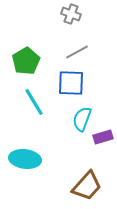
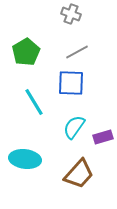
green pentagon: moved 9 px up
cyan semicircle: moved 8 px left, 8 px down; rotated 15 degrees clockwise
brown trapezoid: moved 8 px left, 12 px up
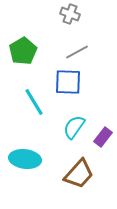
gray cross: moved 1 px left
green pentagon: moved 3 px left, 1 px up
blue square: moved 3 px left, 1 px up
purple rectangle: rotated 36 degrees counterclockwise
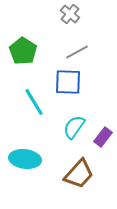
gray cross: rotated 18 degrees clockwise
green pentagon: rotated 8 degrees counterclockwise
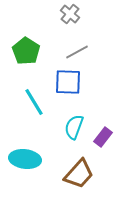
green pentagon: moved 3 px right
cyan semicircle: rotated 15 degrees counterclockwise
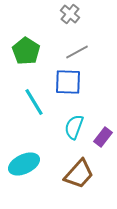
cyan ellipse: moved 1 px left, 5 px down; rotated 32 degrees counterclockwise
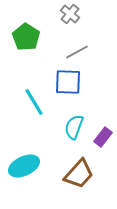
green pentagon: moved 14 px up
cyan ellipse: moved 2 px down
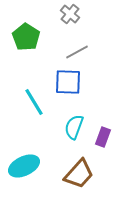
purple rectangle: rotated 18 degrees counterclockwise
